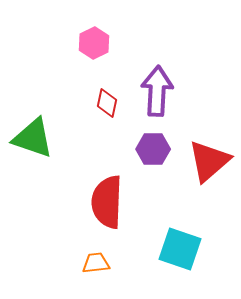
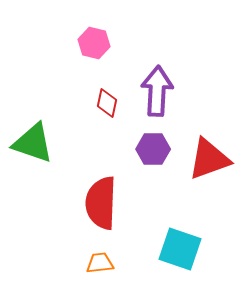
pink hexagon: rotated 20 degrees counterclockwise
green triangle: moved 5 px down
red triangle: moved 2 px up; rotated 21 degrees clockwise
red semicircle: moved 6 px left, 1 px down
orange trapezoid: moved 4 px right
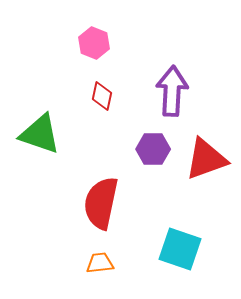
pink hexagon: rotated 8 degrees clockwise
purple arrow: moved 15 px right
red diamond: moved 5 px left, 7 px up
green triangle: moved 7 px right, 9 px up
red triangle: moved 3 px left
red semicircle: rotated 10 degrees clockwise
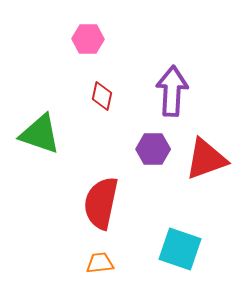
pink hexagon: moved 6 px left, 4 px up; rotated 20 degrees counterclockwise
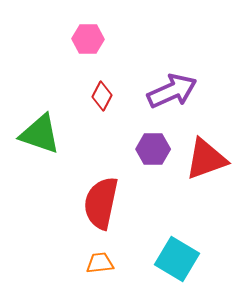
purple arrow: rotated 63 degrees clockwise
red diamond: rotated 16 degrees clockwise
cyan square: moved 3 px left, 10 px down; rotated 12 degrees clockwise
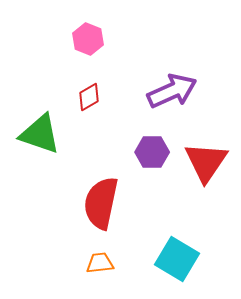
pink hexagon: rotated 20 degrees clockwise
red diamond: moved 13 px left, 1 px down; rotated 32 degrees clockwise
purple hexagon: moved 1 px left, 3 px down
red triangle: moved 3 px down; rotated 36 degrees counterclockwise
